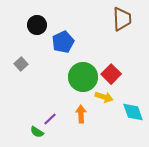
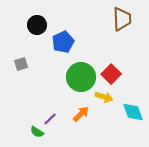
gray square: rotated 24 degrees clockwise
green circle: moved 2 px left
orange arrow: rotated 48 degrees clockwise
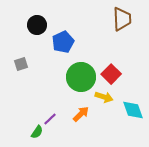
cyan diamond: moved 2 px up
green semicircle: rotated 88 degrees counterclockwise
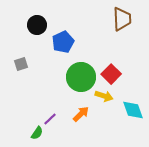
yellow arrow: moved 1 px up
green semicircle: moved 1 px down
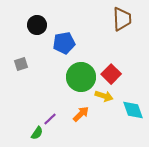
blue pentagon: moved 1 px right, 1 px down; rotated 15 degrees clockwise
